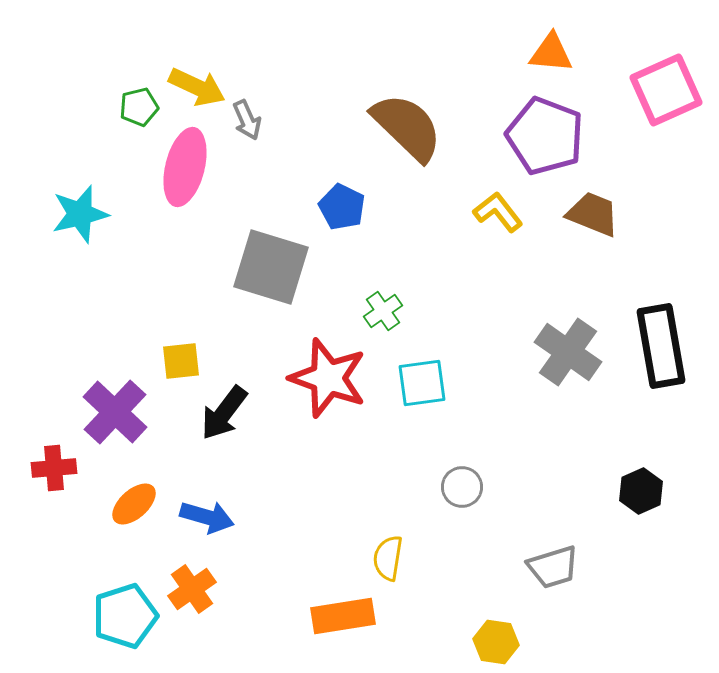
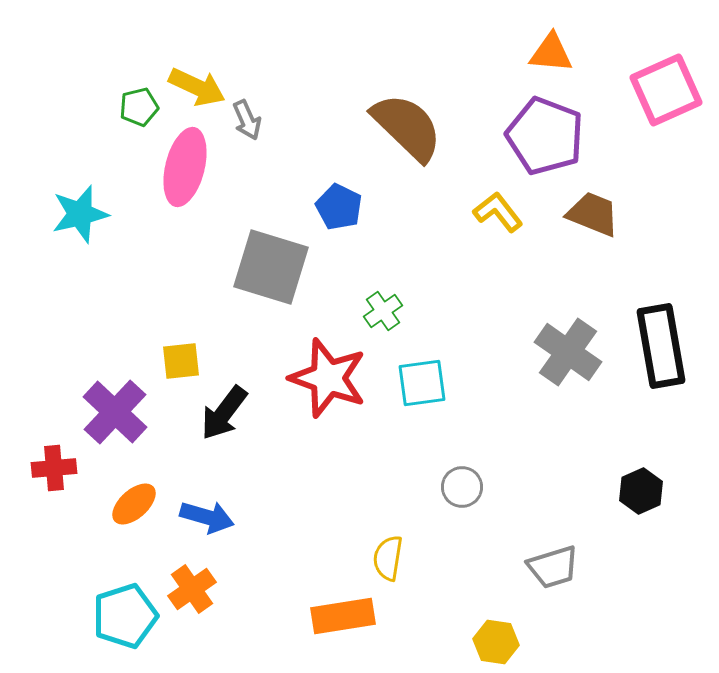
blue pentagon: moved 3 px left
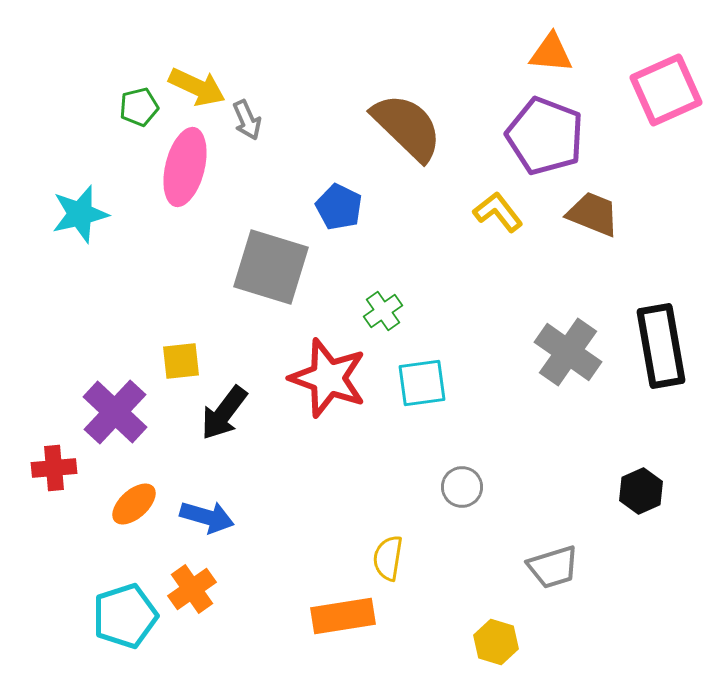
yellow hexagon: rotated 9 degrees clockwise
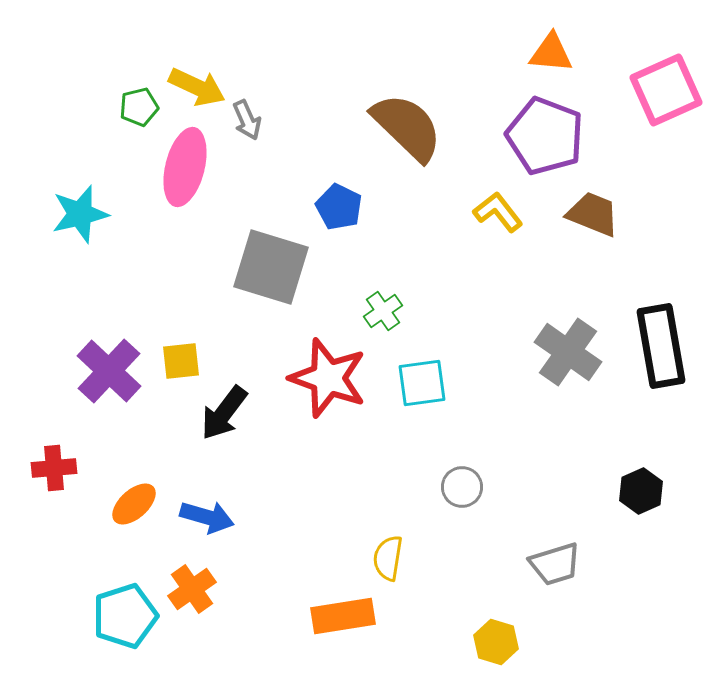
purple cross: moved 6 px left, 41 px up
gray trapezoid: moved 2 px right, 3 px up
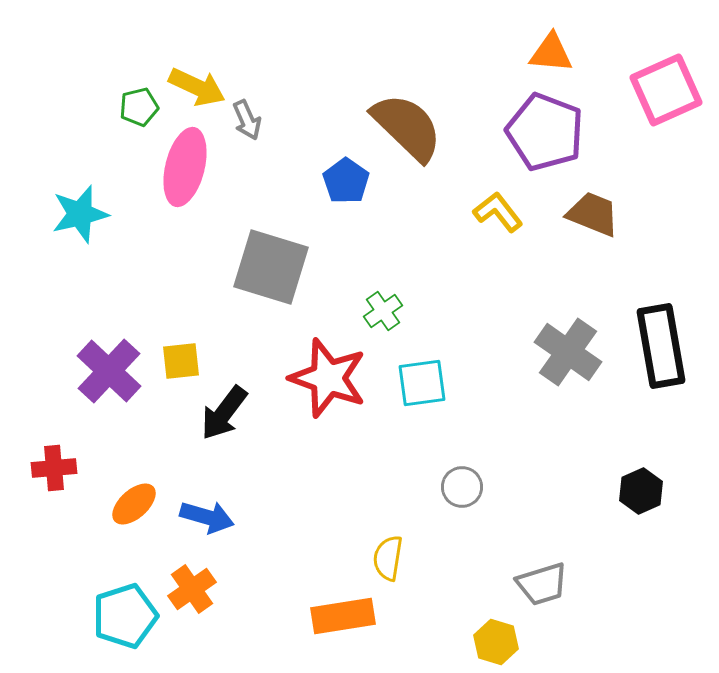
purple pentagon: moved 4 px up
blue pentagon: moved 7 px right, 26 px up; rotated 9 degrees clockwise
gray trapezoid: moved 13 px left, 20 px down
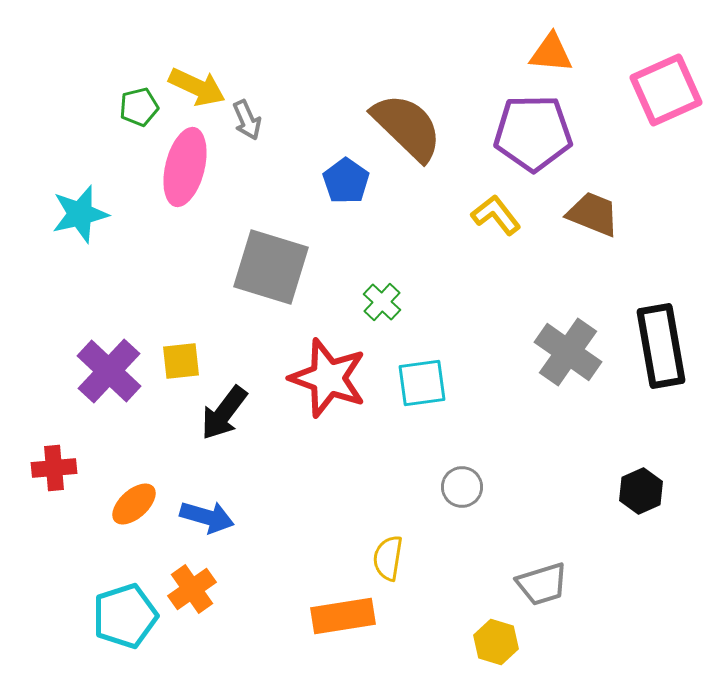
purple pentagon: moved 12 px left, 1 px down; rotated 22 degrees counterclockwise
yellow L-shape: moved 2 px left, 3 px down
green cross: moved 1 px left, 9 px up; rotated 12 degrees counterclockwise
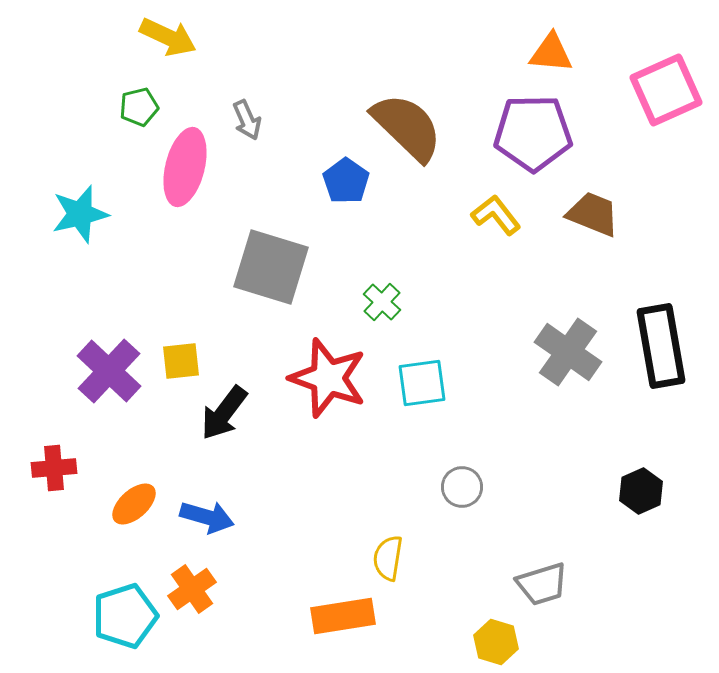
yellow arrow: moved 29 px left, 50 px up
